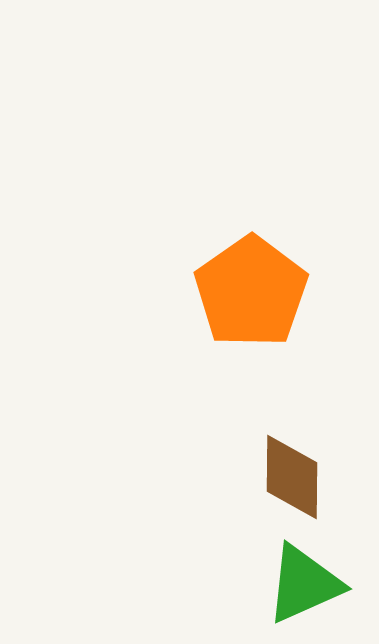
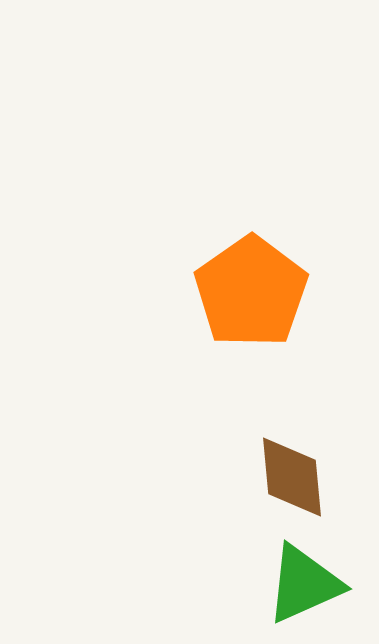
brown diamond: rotated 6 degrees counterclockwise
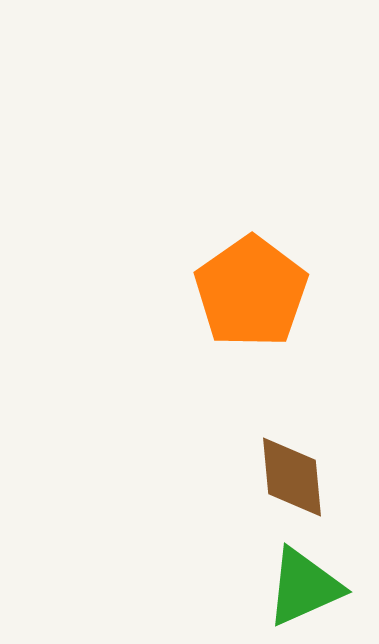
green triangle: moved 3 px down
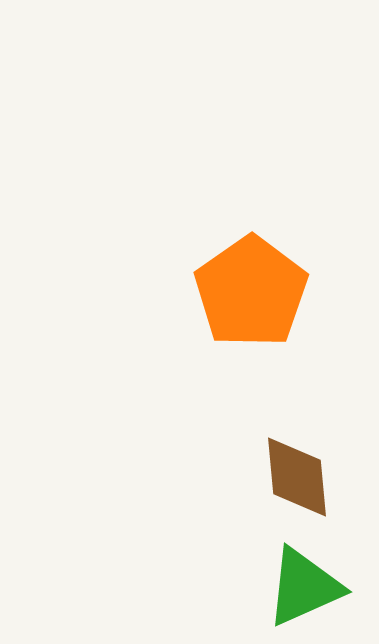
brown diamond: moved 5 px right
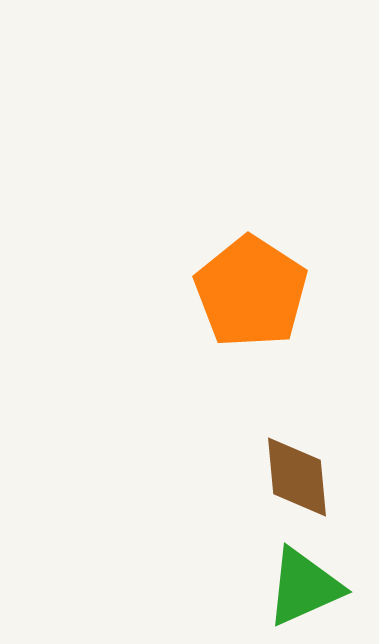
orange pentagon: rotated 4 degrees counterclockwise
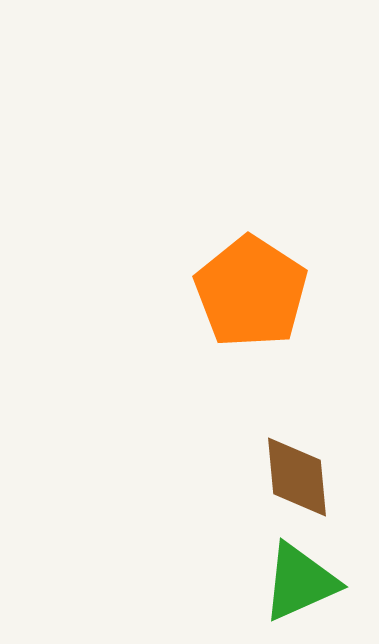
green triangle: moved 4 px left, 5 px up
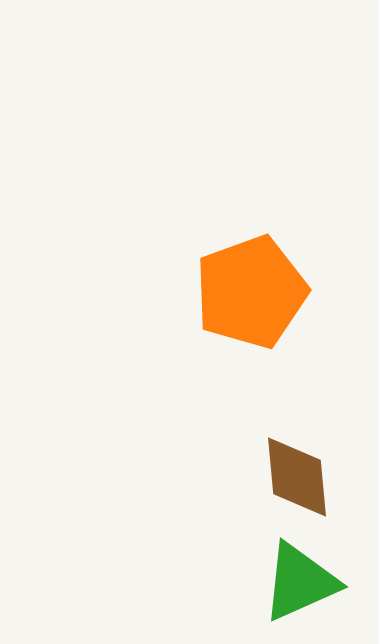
orange pentagon: rotated 19 degrees clockwise
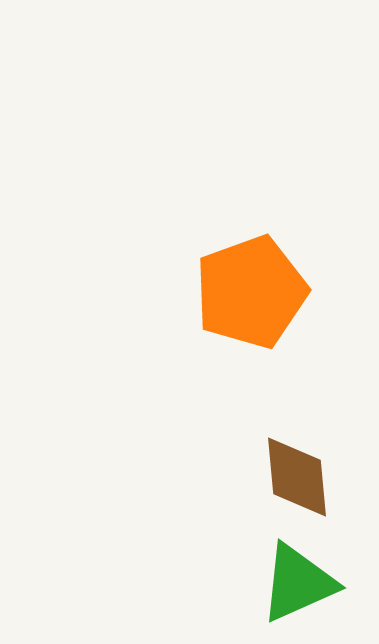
green triangle: moved 2 px left, 1 px down
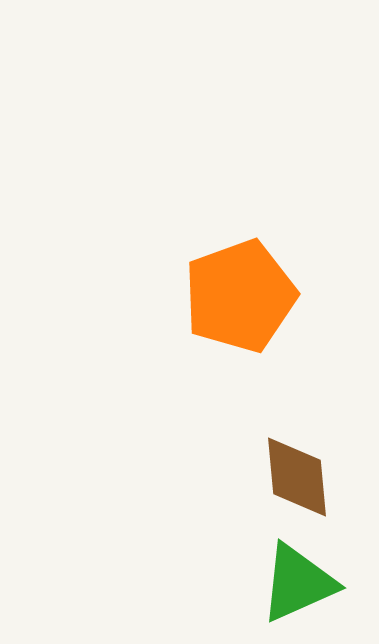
orange pentagon: moved 11 px left, 4 px down
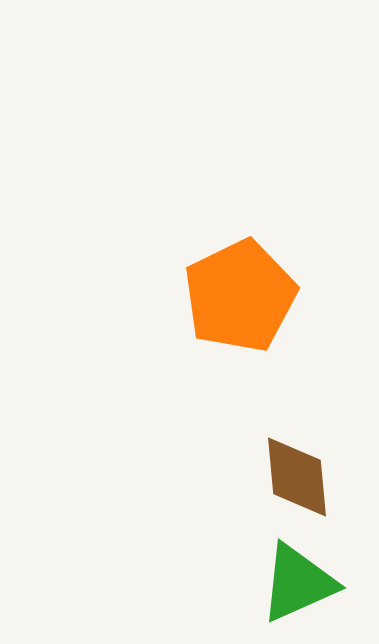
orange pentagon: rotated 6 degrees counterclockwise
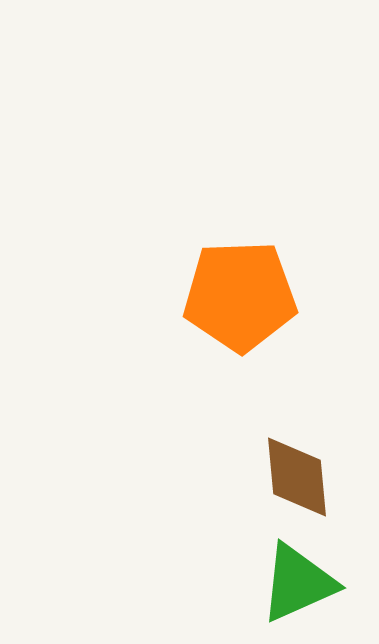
orange pentagon: rotated 24 degrees clockwise
